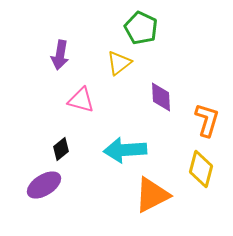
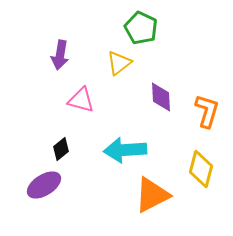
orange L-shape: moved 9 px up
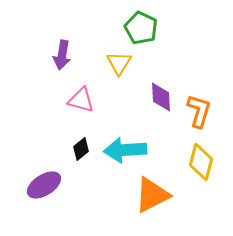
purple arrow: moved 2 px right
yellow triangle: rotated 20 degrees counterclockwise
orange L-shape: moved 8 px left
black diamond: moved 20 px right
yellow diamond: moved 7 px up
